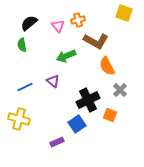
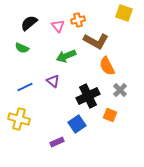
green semicircle: moved 3 px down; rotated 56 degrees counterclockwise
black cross: moved 4 px up
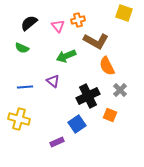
blue line: rotated 21 degrees clockwise
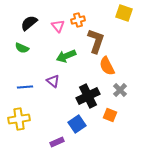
brown L-shape: rotated 100 degrees counterclockwise
yellow cross: rotated 25 degrees counterclockwise
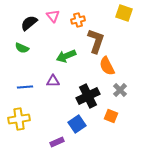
pink triangle: moved 5 px left, 10 px up
purple triangle: rotated 40 degrees counterclockwise
orange square: moved 1 px right, 1 px down
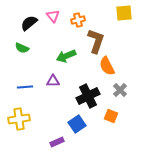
yellow square: rotated 24 degrees counterclockwise
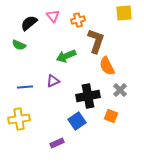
green semicircle: moved 3 px left, 3 px up
purple triangle: rotated 24 degrees counterclockwise
black cross: rotated 15 degrees clockwise
blue square: moved 3 px up
purple rectangle: moved 1 px down
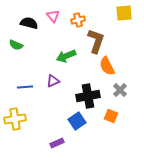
black semicircle: rotated 54 degrees clockwise
green semicircle: moved 3 px left
yellow cross: moved 4 px left
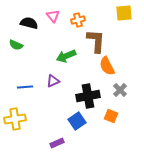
brown L-shape: rotated 15 degrees counterclockwise
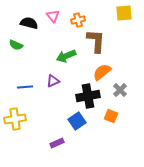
orange semicircle: moved 5 px left, 6 px down; rotated 78 degrees clockwise
